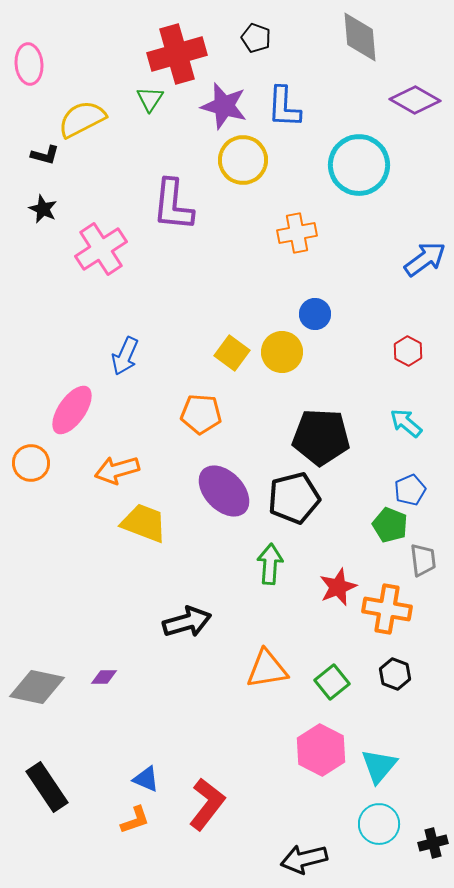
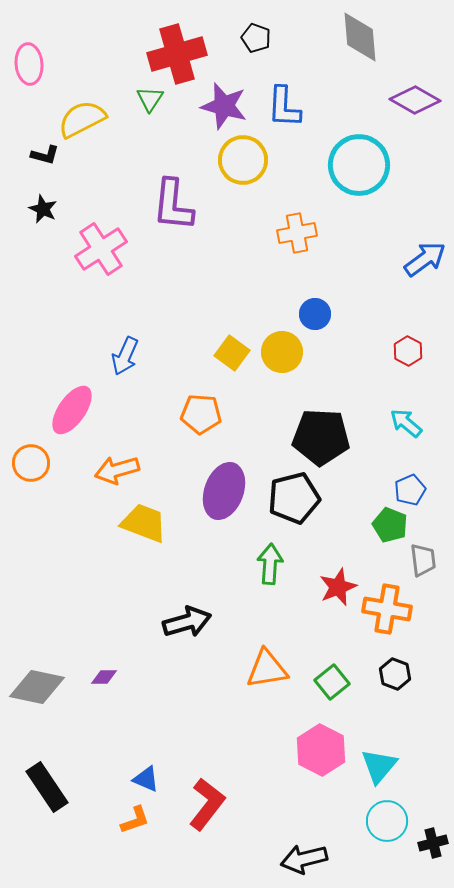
purple ellipse at (224, 491): rotated 64 degrees clockwise
cyan circle at (379, 824): moved 8 px right, 3 px up
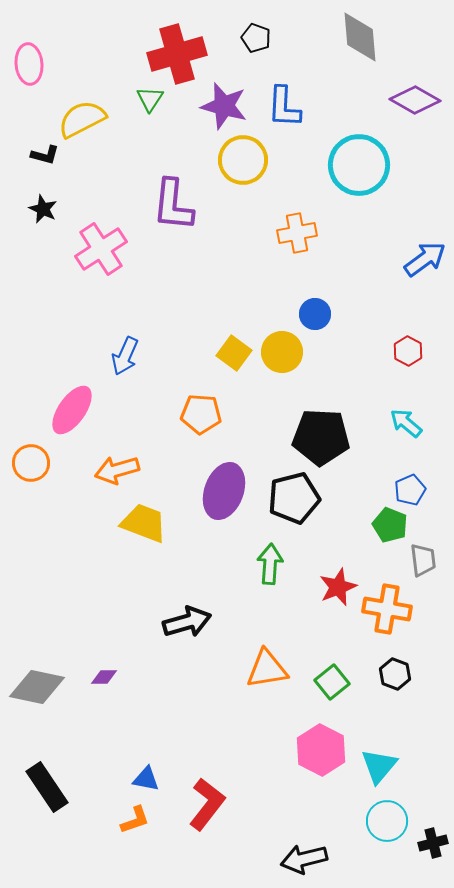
yellow square at (232, 353): moved 2 px right
blue triangle at (146, 779): rotated 12 degrees counterclockwise
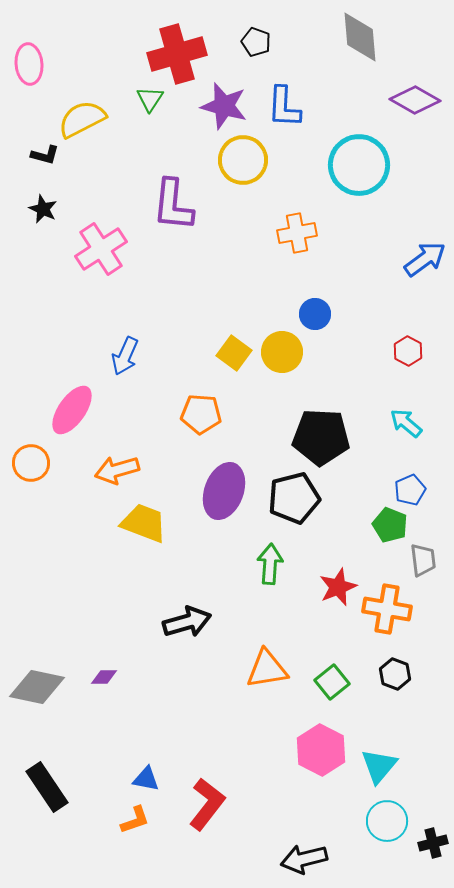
black pentagon at (256, 38): moved 4 px down
